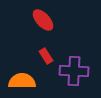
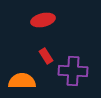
red ellipse: rotated 60 degrees counterclockwise
purple cross: moved 1 px left
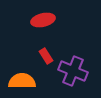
purple cross: rotated 20 degrees clockwise
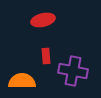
red rectangle: rotated 28 degrees clockwise
purple cross: rotated 12 degrees counterclockwise
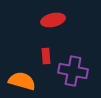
red ellipse: moved 10 px right
orange semicircle: rotated 16 degrees clockwise
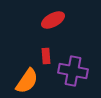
red ellipse: rotated 15 degrees counterclockwise
orange semicircle: moved 5 px right; rotated 108 degrees clockwise
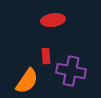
red ellipse: rotated 20 degrees clockwise
purple cross: moved 2 px left
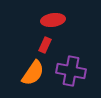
red rectangle: moved 1 px left, 11 px up; rotated 28 degrees clockwise
orange semicircle: moved 6 px right, 8 px up
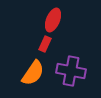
red ellipse: rotated 60 degrees counterclockwise
red rectangle: moved 1 px up
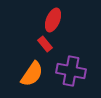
red rectangle: rotated 63 degrees counterclockwise
orange semicircle: moved 1 px left, 1 px down
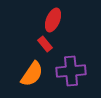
purple cross: rotated 16 degrees counterclockwise
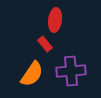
red ellipse: moved 2 px right; rotated 15 degrees counterclockwise
